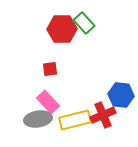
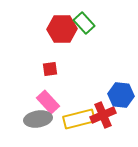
yellow rectangle: moved 4 px right, 1 px up
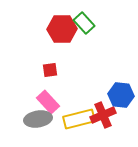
red square: moved 1 px down
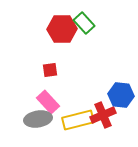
yellow rectangle: moved 1 px left, 1 px down
